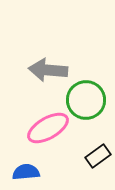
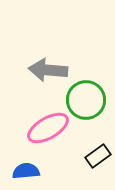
blue semicircle: moved 1 px up
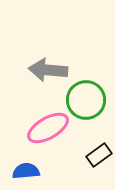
black rectangle: moved 1 px right, 1 px up
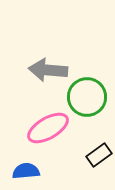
green circle: moved 1 px right, 3 px up
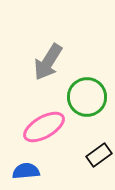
gray arrow: moved 8 px up; rotated 63 degrees counterclockwise
pink ellipse: moved 4 px left, 1 px up
